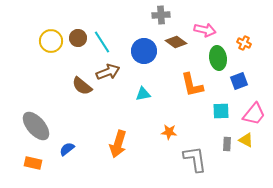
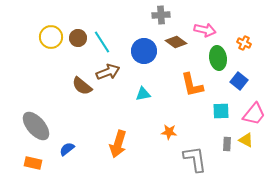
yellow circle: moved 4 px up
blue square: rotated 30 degrees counterclockwise
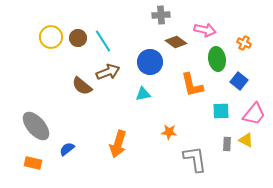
cyan line: moved 1 px right, 1 px up
blue circle: moved 6 px right, 11 px down
green ellipse: moved 1 px left, 1 px down
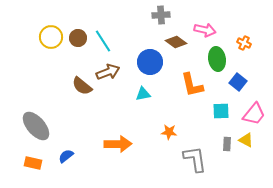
blue square: moved 1 px left, 1 px down
orange arrow: rotated 108 degrees counterclockwise
blue semicircle: moved 1 px left, 7 px down
